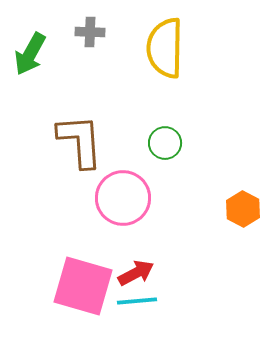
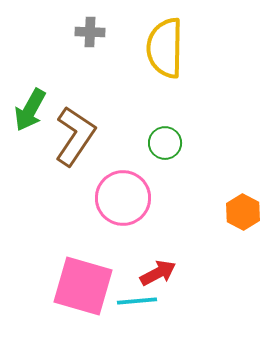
green arrow: moved 56 px down
brown L-shape: moved 5 px left, 5 px up; rotated 38 degrees clockwise
orange hexagon: moved 3 px down
red arrow: moved 22 px right
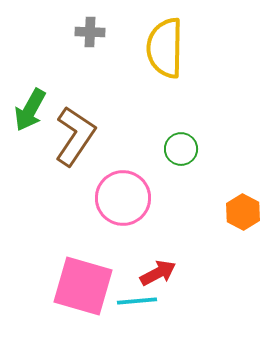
green circle: moved 16 px right, 6 px down
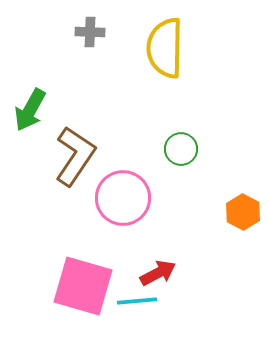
brown L-shape: moved 20 px down
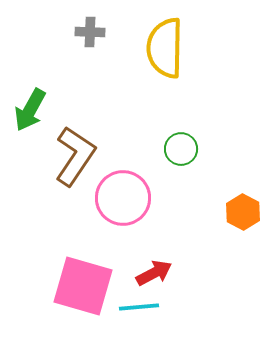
red arrow: moved 4 px left
cyan line: moved 2 px right, 6 px down
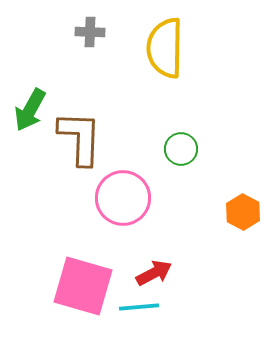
brown L-shape: moved 5 px right, 18 px up; rotated 32 degrees counterclockwise
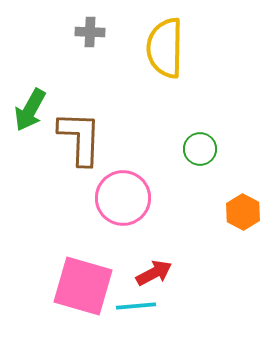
green circle: moved 19 px right
cyan line: moved 3 px left, 1 px up
